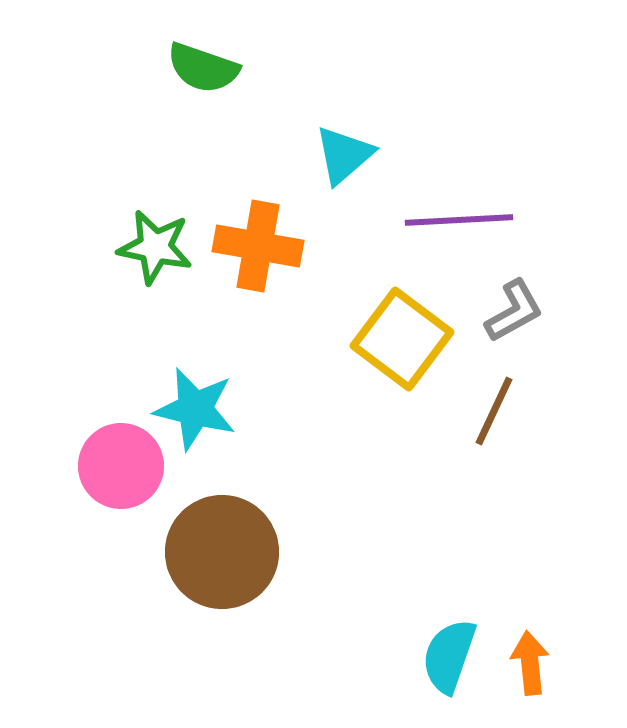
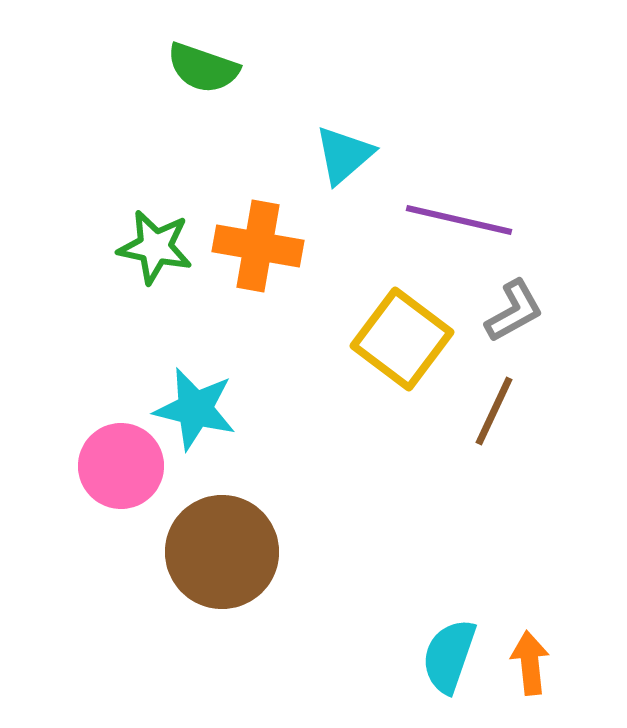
purple line: rotated 16 degrees clockwise
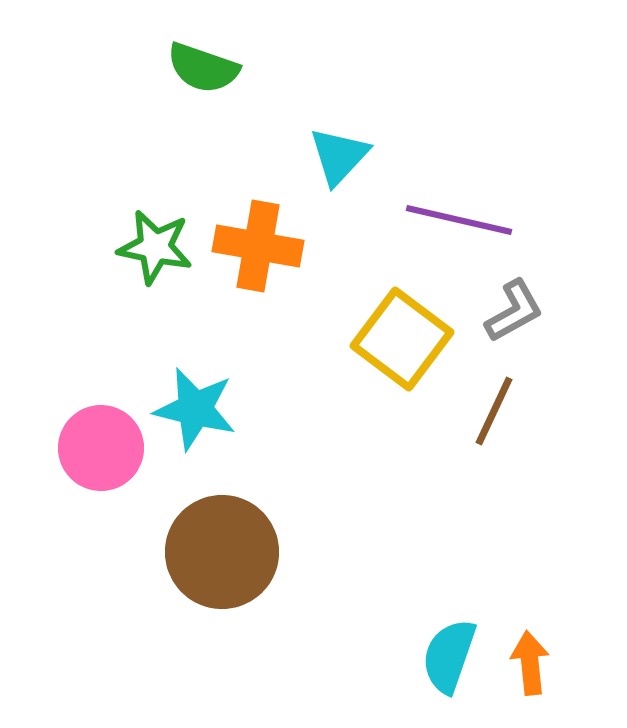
cyan triangle: moved 5 px left, 1 px down; rotated 6 degrees counterclockwise
pink circle: moved 20 px left, 18 px up
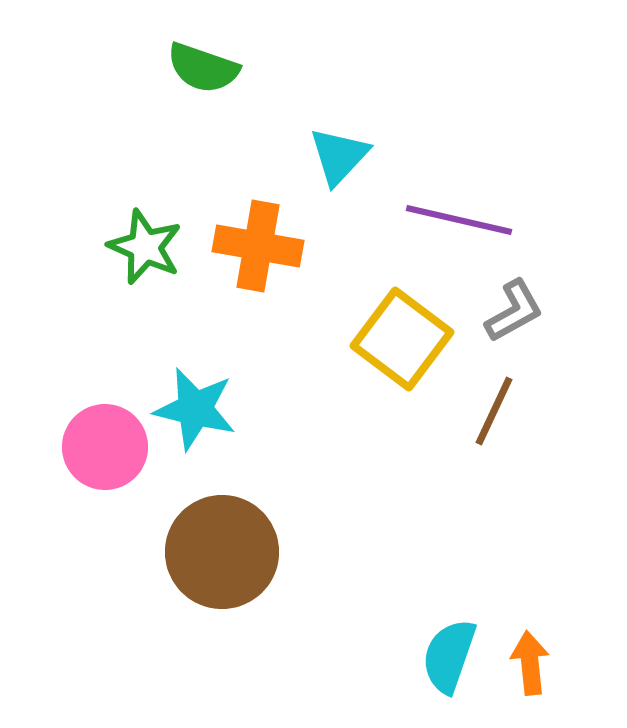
green star: moved 10 px left; rotated 12 degrees clockwise
pink circle: moved 4 px right, 1 px up
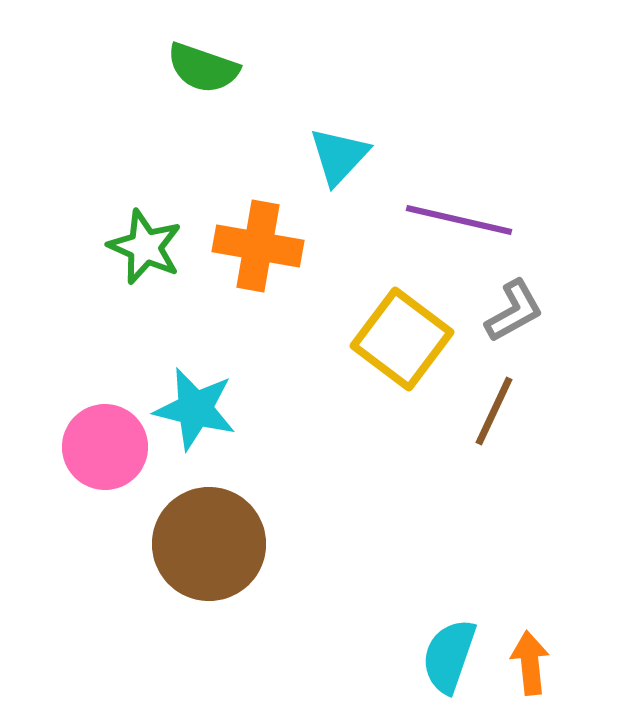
brown circle: moved 13 px left, 8 px up
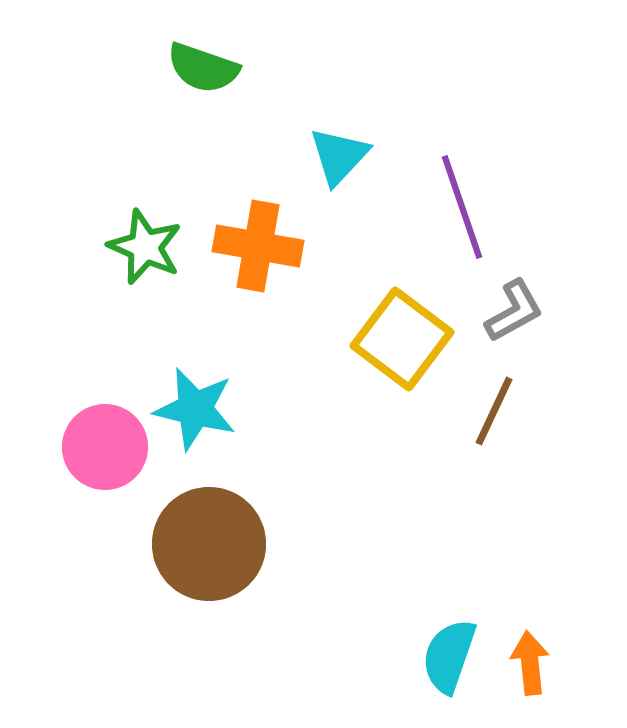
purple line: moved 3 px right, 13 px up; rotated 58 degrees clockwise
